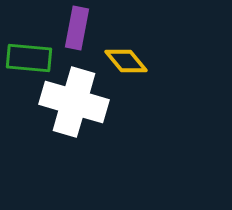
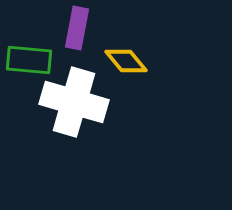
green rectangle: moved 2 px down
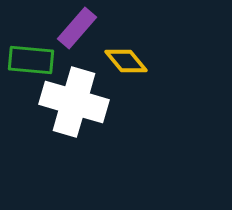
purple rectangle: rotated 30 degrees clockwise
green rectangle: moved 2 px right
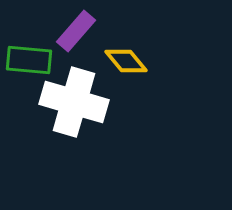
purple rectangle: moved 1 px left, 3 px down
green rectangle: moved 2 px left
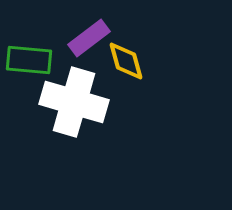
purple rectangle: moved 13 px right, 7 px down; rotated 12 degrees clockwise
yellow diamond: rotated 24 degrees clockwise
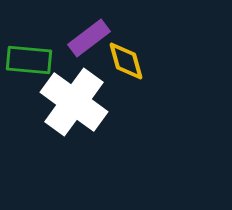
white cross: rotated 20 degrees clockwise
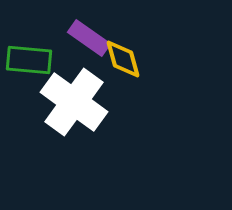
purple rectangle: rotated 72 degrees clockwise
yellow diamond: moved 3 px left, 2 px up
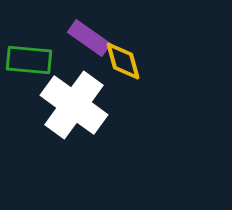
yellow diamond: moved 2 px down
white cross: moved 3 px down
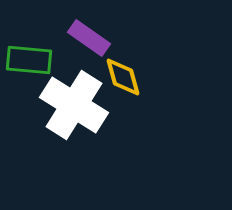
yellow diamond: moved 16 px down
white cross: rotated 4 degrees counterclockwise
